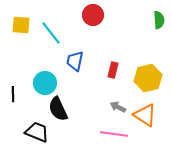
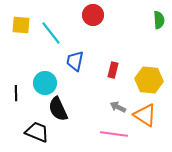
yellow hexagon: moved 1 px right, 2 px down; rotated 20 degrees clockwise
black line: moved 3 px right, 1 px up
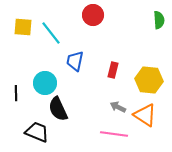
yellow square: moved 2 px right, 2 px down
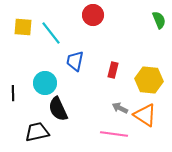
green semicircle: rotated 18 degrees counterclockwise
black line: moved 3 px left
gray arrow: moved 2 px right, 1 px down
black trapezoid: rotated 35 degrees counterclockwise
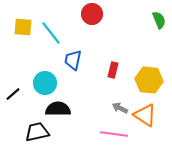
red circle: moved 1 px left, 1 px up
blue trapezoid: moved 2 px left, 1 px up
black line: moved 1 px down; rotated 49 degrees clockwise
black semicircle: rotated 115 degrees clockwise
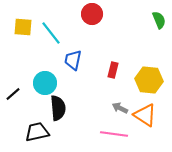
black semicircle: moved 1 px up; rotated 85 degrees clockwise
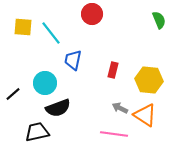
black semicircle: rotated 75 degrees clockwise
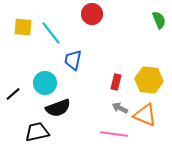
red rectangle: moved 3 px right, 12 px down
orange triangle: rotated 10 degrees counterclockwise
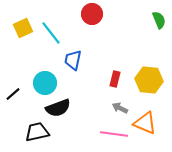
yellow square: moved 1 px down; rotated 30 degrees counterclockwise
red rectangle: moved 1 px left, 3 px up
orange triangle: moved 8 px down
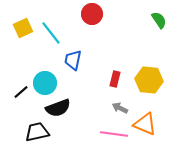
green semicircle: rotated 12 degrees counterclockwise
black line: moved 8 px right, 2 px up
orange triangle: moved 1 px down
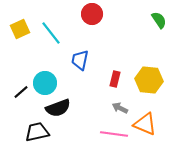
yellow square: moved 3 px left, 1 px down
blue trapezoid: moved 7 px right
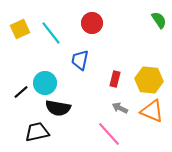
red circle: moved 9 px down
black semicircle: rotated 30 degrees clockwise
orange triangle: moved 7 px right, 13 px up
pink line: moved 5 px left; rotated 40 degrees clockwise
